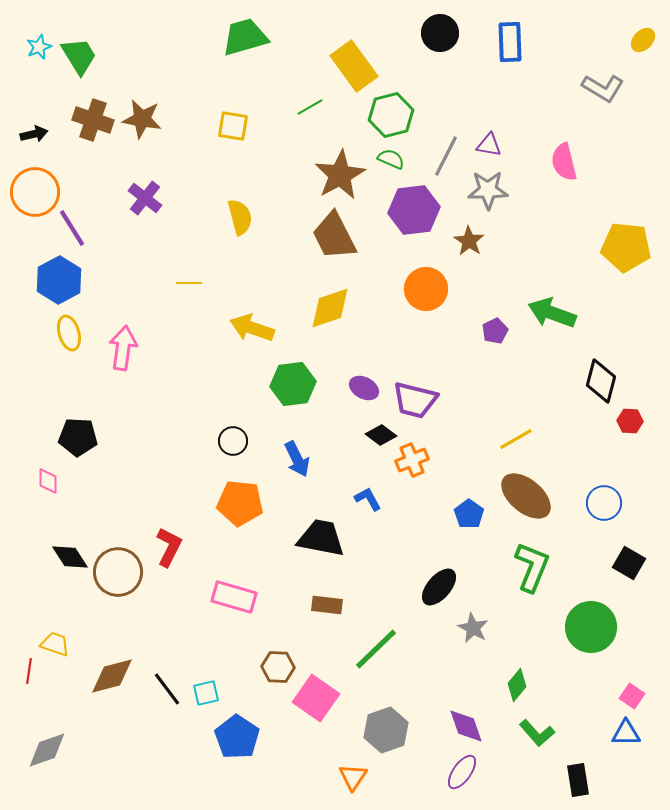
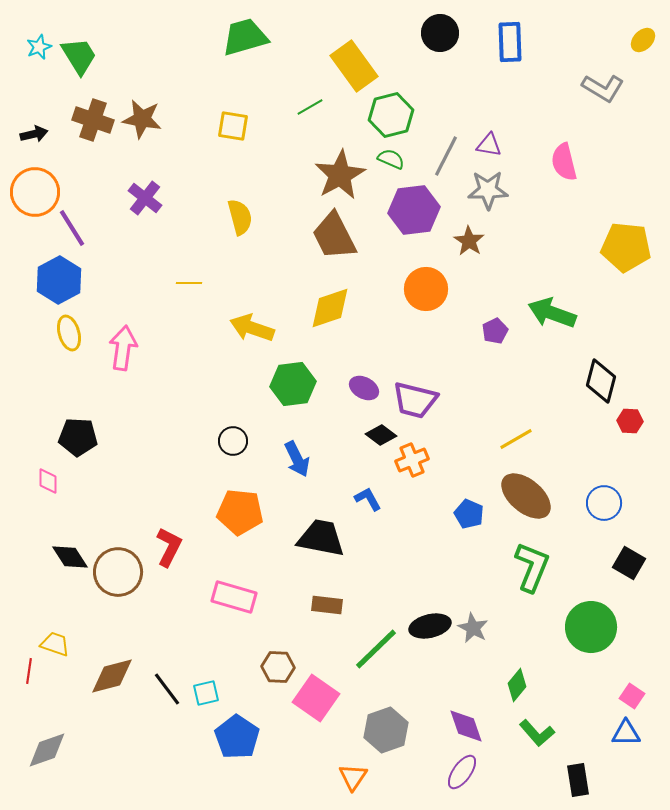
orange pentagon at (240, 503): moved 9 px down
blue pentagon at (469, 514): rotated 12 degrees counterclockwise
black ellipse at (439, 587): moved 9 px left, 39 px down; rotated 36 degrees clockwise
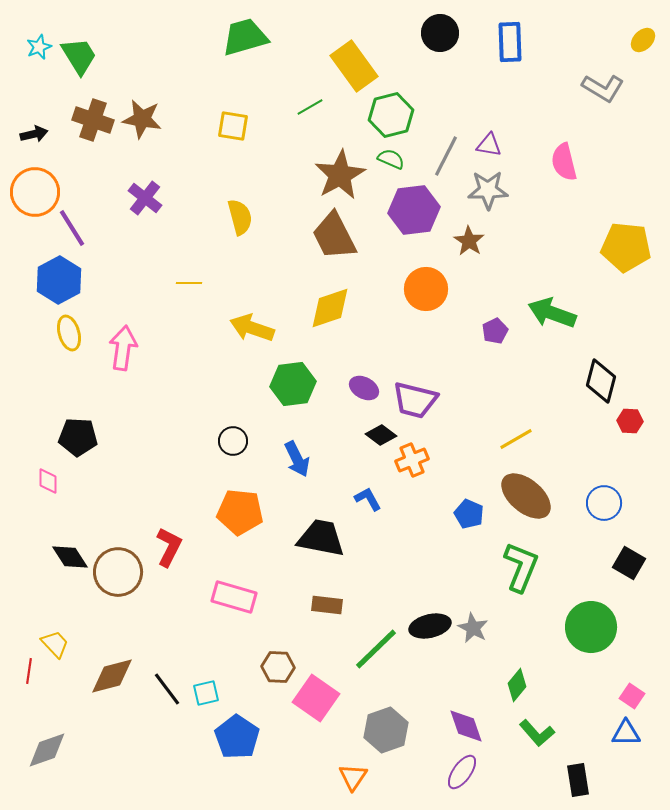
green L-shape at (532, 567): moved 11 px left
yellow trapezoid at (55, 644): rotated 28 degrees clockwise
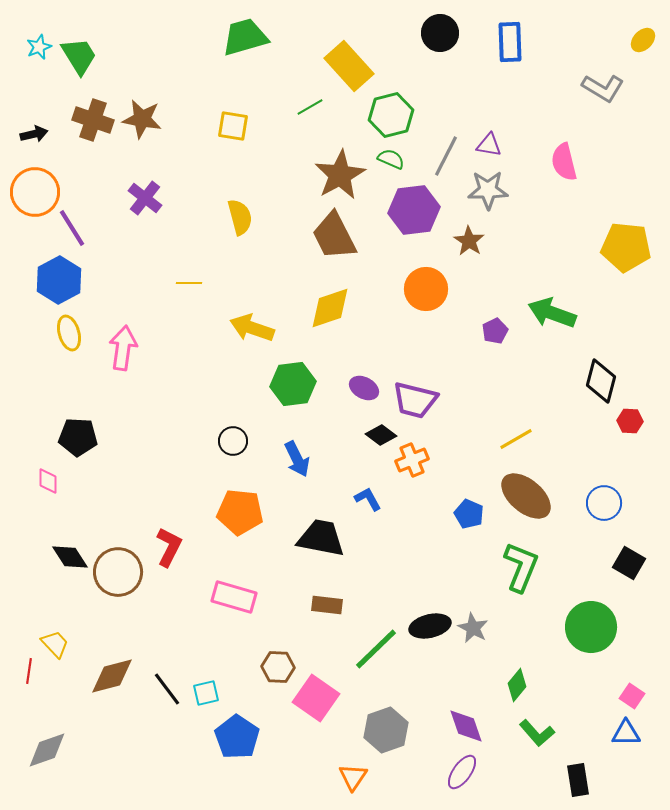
yellow rectangle at (354, 66): moved 5 px left; rotated 6 degrees counterclockwise
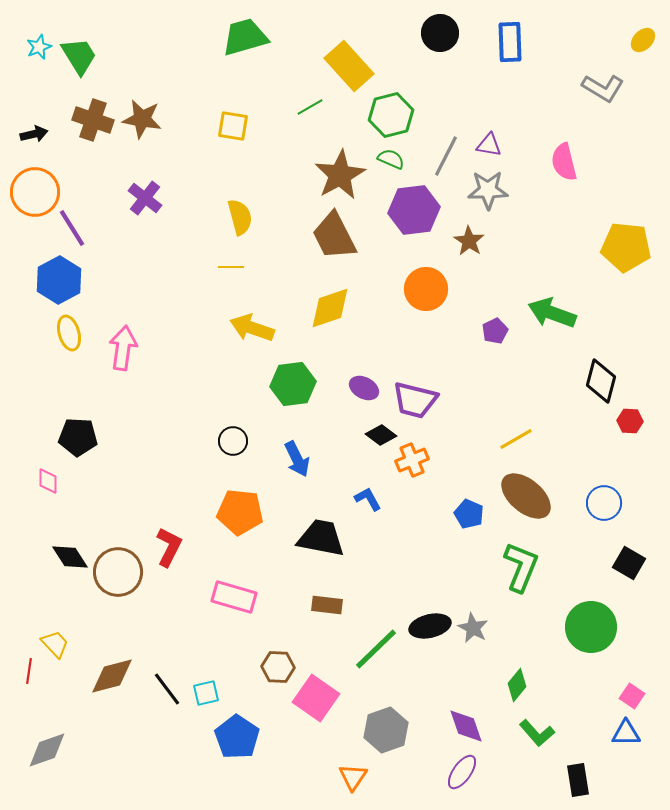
yellow line at (189, 283): moved 42 px right, 16 px up
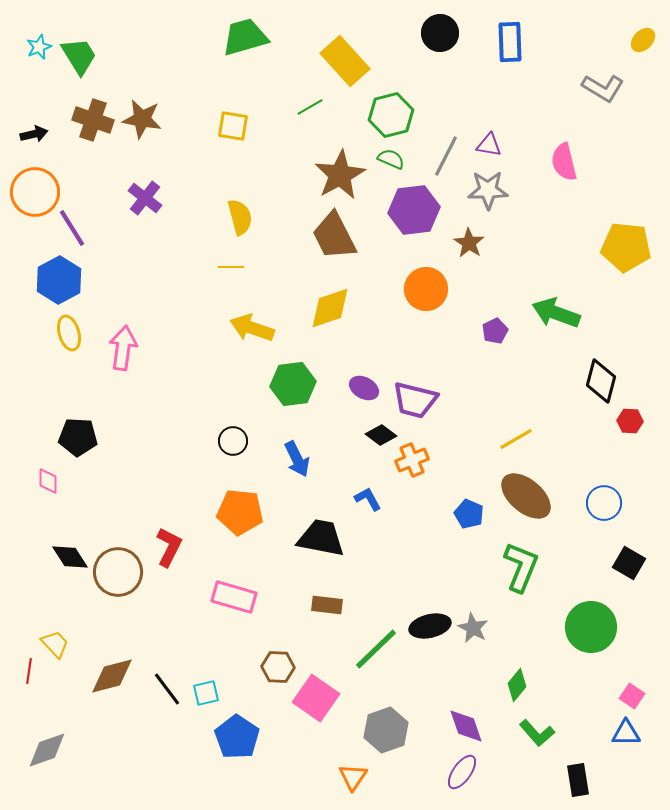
yellow rectangle at (349, 66): moved 4 px left, 5 px up
brown star at (469, 241): moved 2 px down
green arrow at (552, 313): moved 4 px right
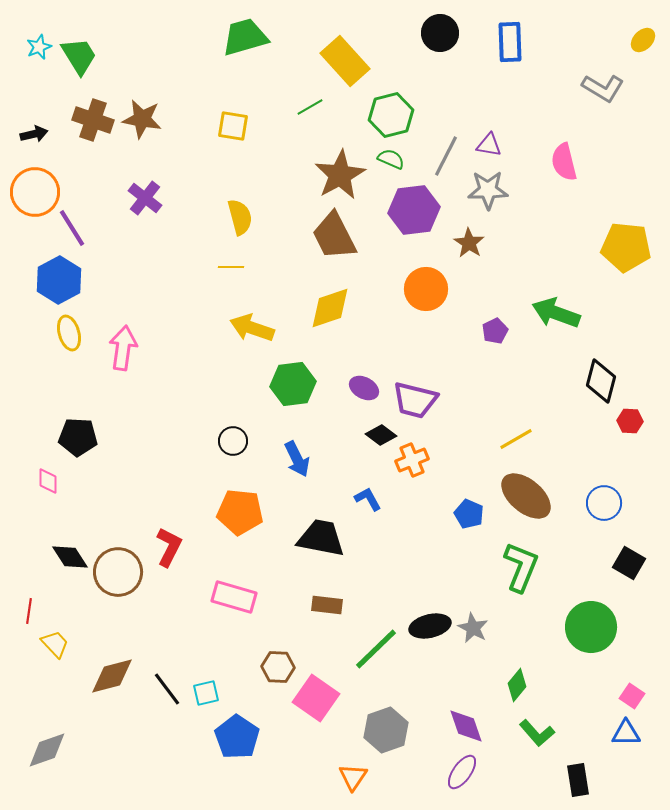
red line at (29, 671): moved 60 px up
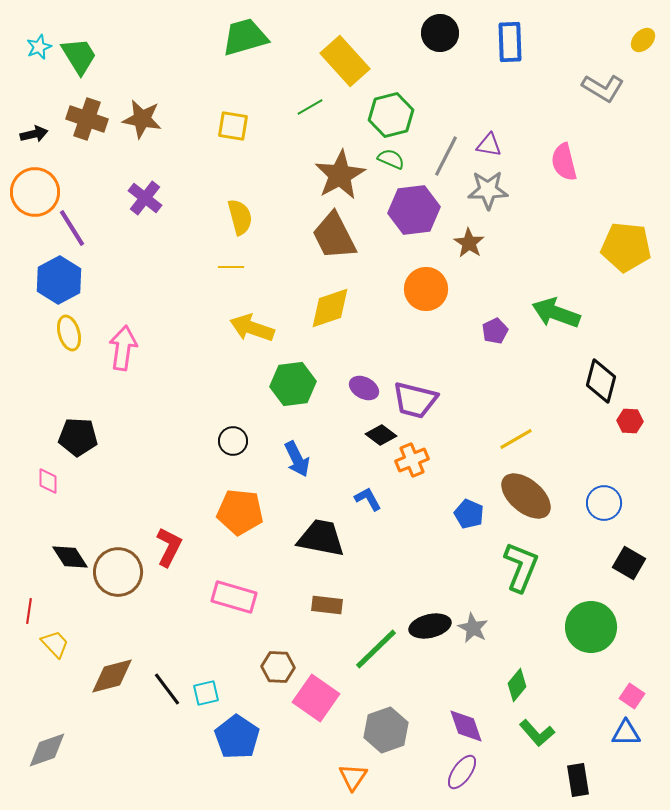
brown cross at (93, 120): moved 6 px left, 1 px up
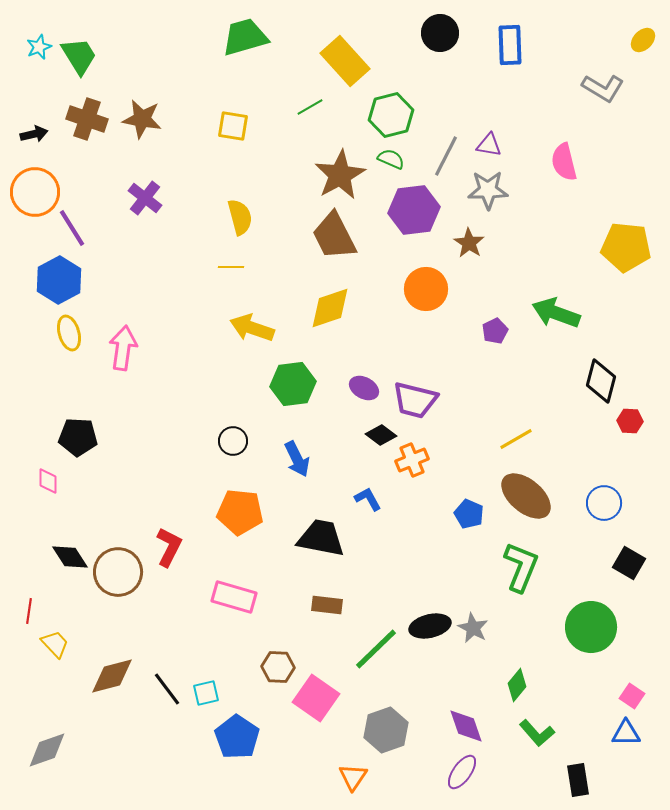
blue rectangle at (510, 42): moved 3 px down
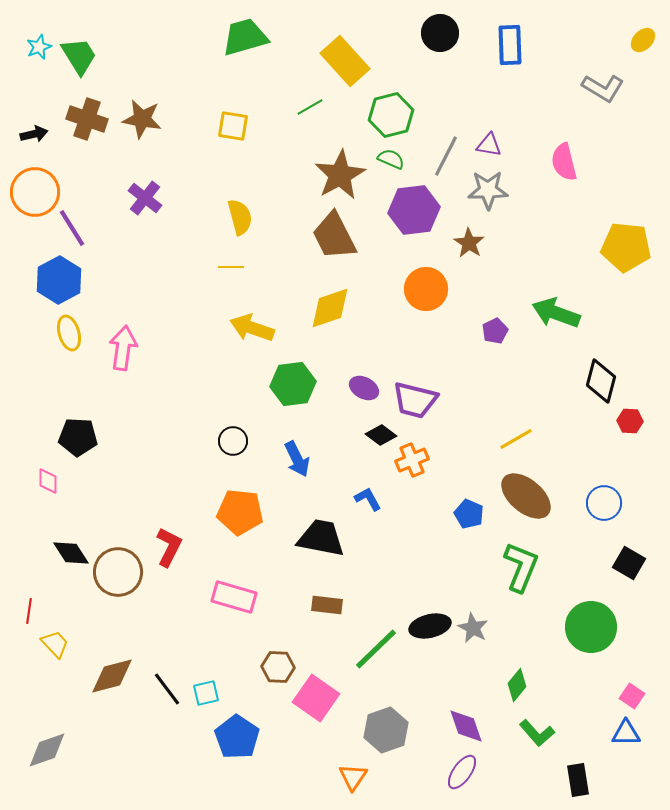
black diamond at (70, 557): moved 1 px right, 4 px up
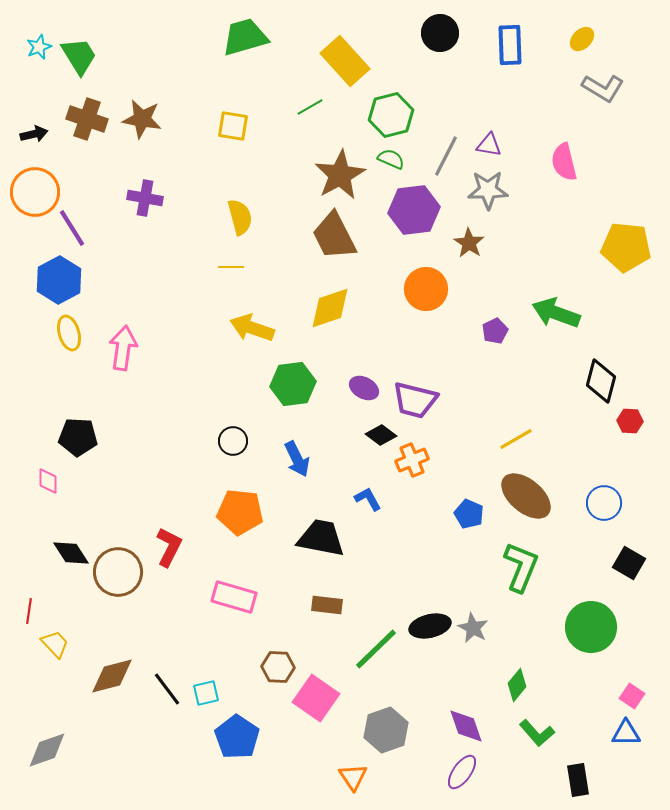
yellow ellipse at (643, 40): moved 61 px left, 1 px up
purple cross at (145, 198): rotated 28 degrees counterclockwise
orange triangle at (353, 777): rotated 8 degrees counterclockwise
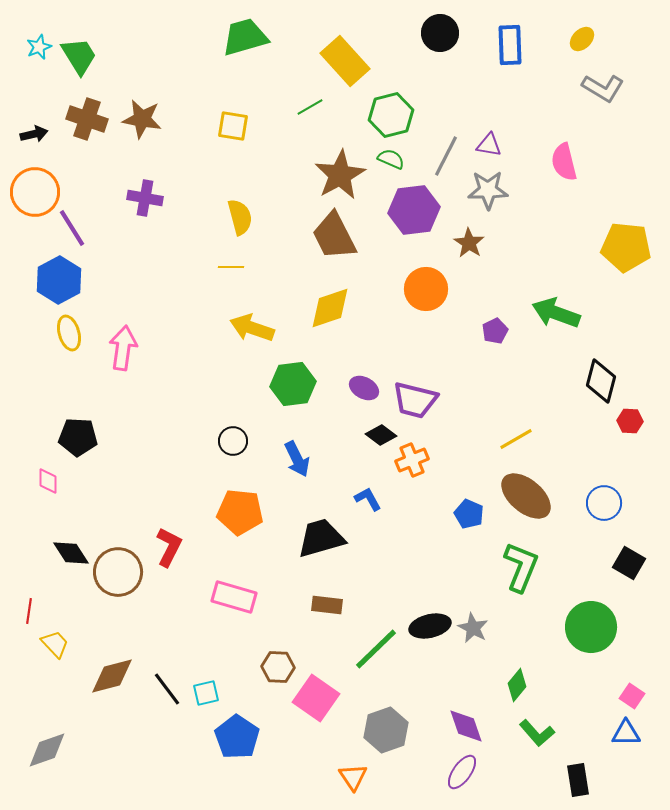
black trapezoid at (321, 538): rotated 27 degrees counterclockwise
